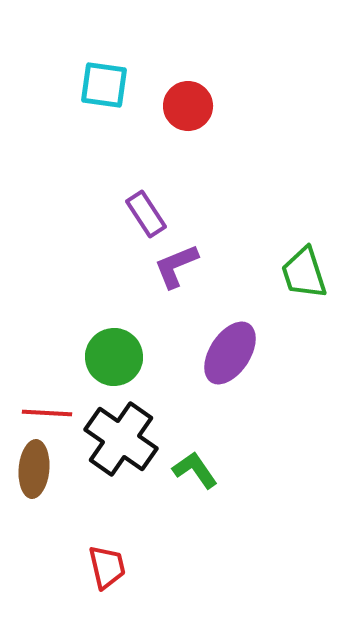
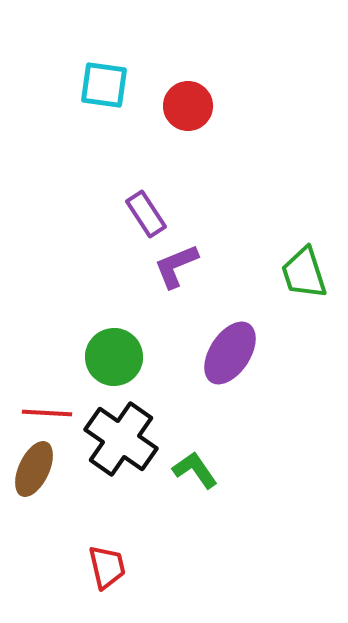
brown ellipse: rotated 20 degrees clockwise
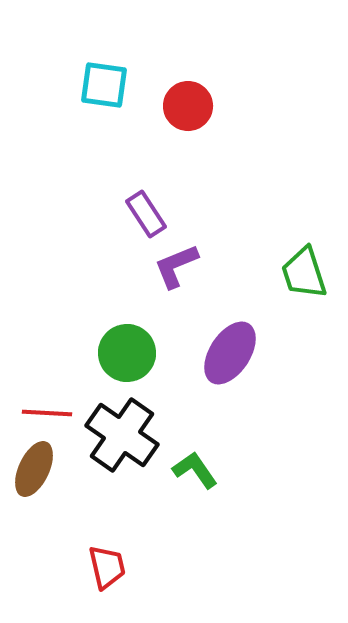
green circle: moved 13 px right, 4 px up
black cross: moved 1 px right, 4 px up
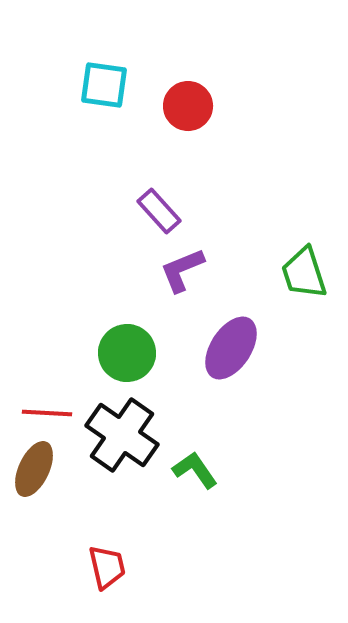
purple rectangle: moved 13 px right, 3 px up; rotated 9 degrees counterclockwise
purple L-shape: moved 6 px right, 4 px down
purple ellipse: moved 1 px right, 5 px up
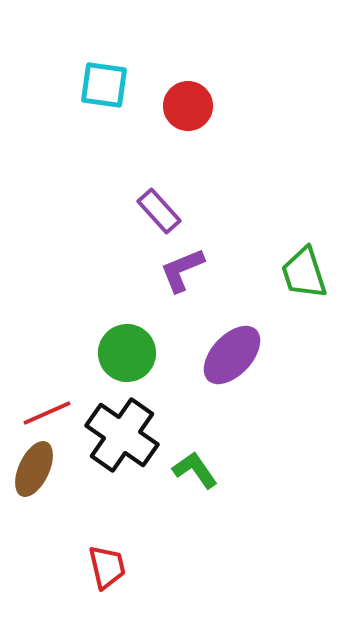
purple ellipse: moved 1 px right, 7 px down; rotated 10 degrees clockwise
red line: rotated 27 degrees counterclockwise
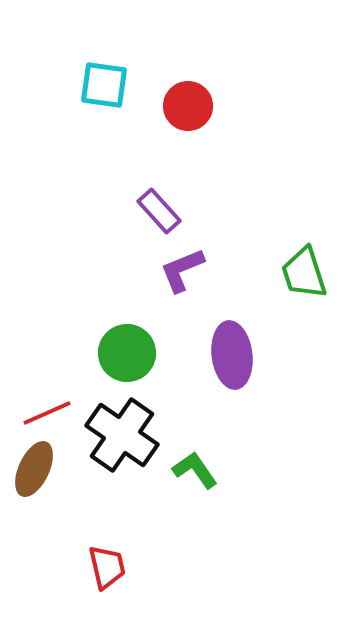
purple ellipse: rotated 50 degrees counterclockwise
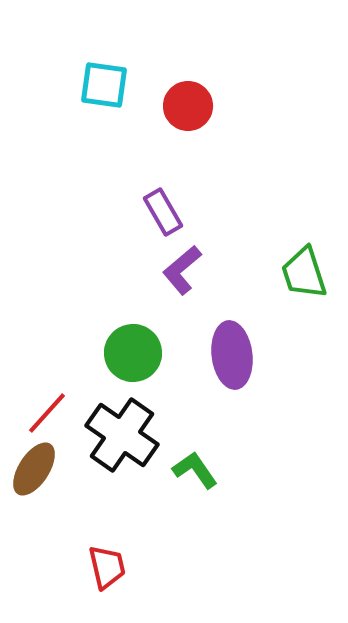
purple rectangle: moved 4 px right, 1 px down; rotated 12 degrees clockwise
purple L-shape: rotated 18 degrees counterclockwise
green circle: moved 6 px right
red line: rotated 24 degrees counterclockwise
brown ellipse: rotated 8 degrees clockwise
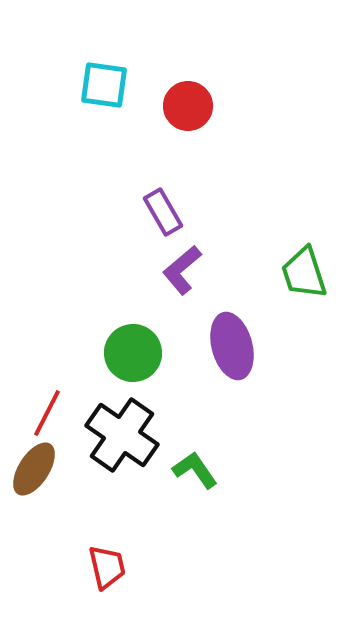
purple ellipse: moved 9 px up; rotated 8 degrees counterclockwise
red line: rotated 15 degrees counterclockwise
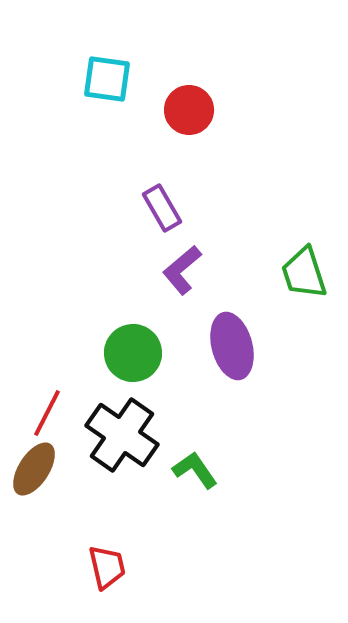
cyan square: moved 3 px right, 6 px up
red circle: moved 1 px right, 4 px down
purple rectangle: moved 1 px left, 4 px up
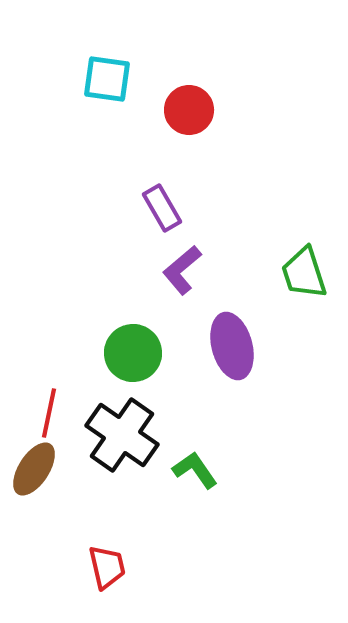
red line: moved 2 px right; rotated 15 degrees counterclockwise
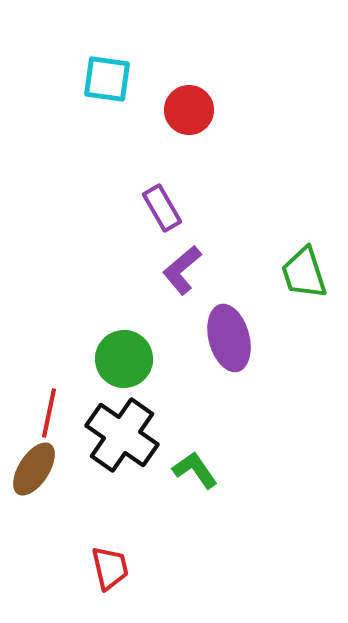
purple ellipse: moved 3 px left, 8 px up
green circle: moved 9 px left, 6 px down
red trapezoid: moved 3 px right, 1 px down
